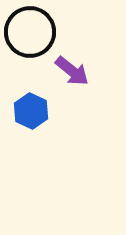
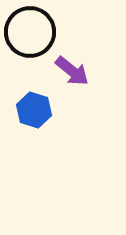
blue hexagon: moved 3 px right, 1 px up; rotated 8 degrees counterclockwise
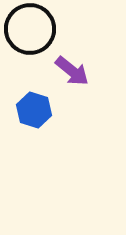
black circle: moved 3 px up
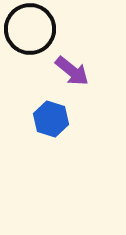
blue hexagon: moved 17 px right, 9 px down
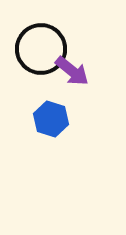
black circle: moved 11 px right, 20 px down
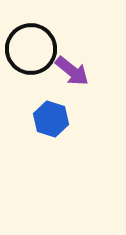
black circle: moved 10 px left
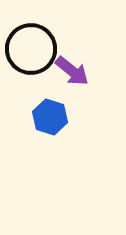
blue hexagon: moved 1 px left, 2 px up
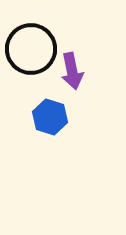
purple arrow: rotated 39 degrees clockwise
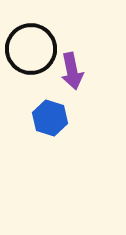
blue hexagon: moved 1 px down
